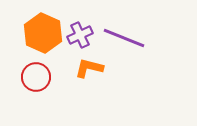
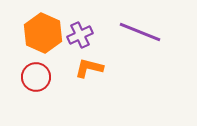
purple line: moved 16 px right, 6 px up
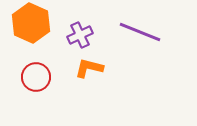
orange hexagon: moved 12 px left, 10 px up
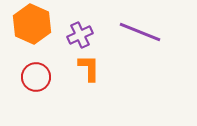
orange hexagon: moved 1 px right, 1 px down
orange L-shape: rotated 76 degrees clockwise
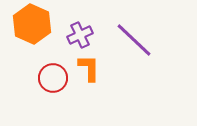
purple line: moved 6 px left, 8 px down; rotated 21 degrees clockwise
red circle: moved 17 px right, 1 px down
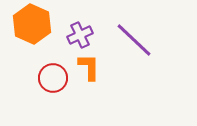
orange L-shape: moved 1 px up
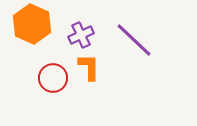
purple cross: moved 1 px right
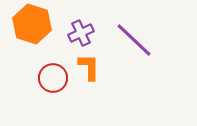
orange hexagon: rotated 6 degrees counterclockwise
purple cross: moved 2 px up
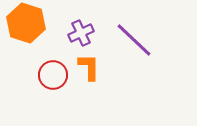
orange hexagon: moved 6 px left, 1 px up
red circle: moved 3 px up
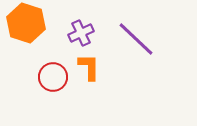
purple line: moved 2 px right, 1 px up
red circle: moved 2 px down
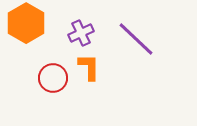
orange hexagon: rotated 12 degrees clockwise
red circle: moved 1 px down
